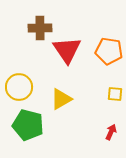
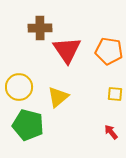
yellow triangle: moved 3 px left, 2 px up; rotated 10 degrees counterclockwise
red arrow: rotated 63 degrees counterclockwise
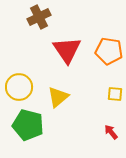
brown cross: moved 1 px left, 11 px up; rotated 25 degrees counterclockwise
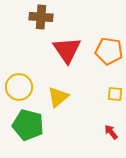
brown cross: moved 2 px right; rotated 30 degrees clockwise
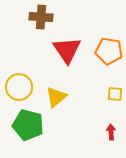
yellow triangle: moved 2 px left
red arrow: rotated 35 degrees clockwise
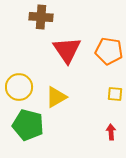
yellow triangle: rotated 10 degrees clockwise
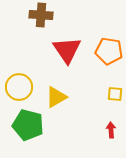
brown cross: moved 2 px up
red arrow: moved 2 px up
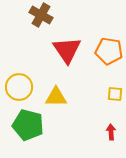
brown cross: rotated 25 degrees clockwise
yellow triangle: rotated 30 degrees clockwise
red arrow: moved 2 px down
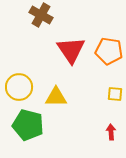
red triangle: moved 4 px right
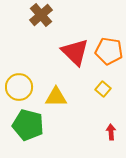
brown cross: rotated 20 degrees clockwise
red triangle: moved 4 px right, 2 px down; rotated 12 degrees counterclockwise
yellow square: moved 12 px left, 5 px up; rotated 35 degrees clockwise
